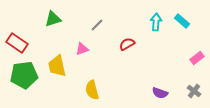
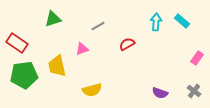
gray line: moved 1 px right, 1 px down; rotated 16 degrees clockwise
pink rectangle: rotated 16 degrees counterclockwise
yellow semicircle: rotated 90 degrees counterclockwise
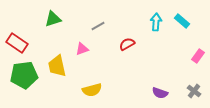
pink rectangle: moved 1 px right, 2 px up
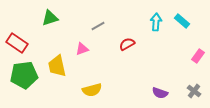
green triangle: moved 3 px left, 1 px up
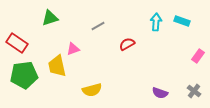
cyan rectangle: rotated 21 degrees counterclockwise
pink triangle: moved 9 px left
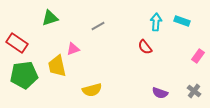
red semicircle: moved 18 px right, 3 px down; rotated 98 degrees counterclockwise
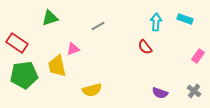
cyan rectangle: moved 3 px right, 2 px up
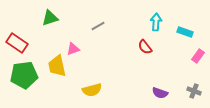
cyan rectangle: moved 13 px down
gray cross: rotated 16 degrees counterclockwise
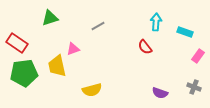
green pentagon: moved 2 px up
gray cross: moved 4 px up
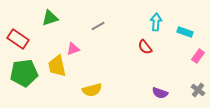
red rectangle: moved 1 px right, 4 px up
gray cross: moved 4 px right, 3 px down; rotated 16 degrees clockwise
